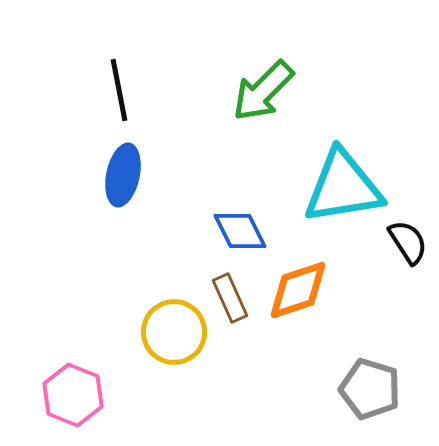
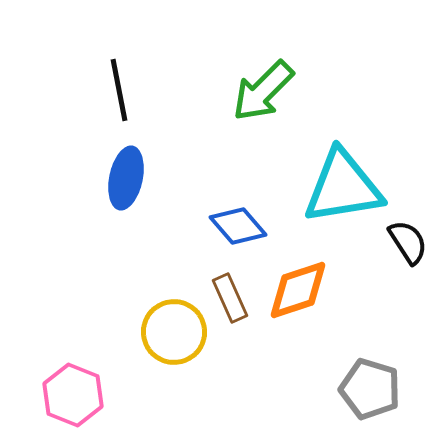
blue ellipse: moved 3 px right, 3 px down
blue diamond: moved 2 px left, 5 px up; rotated 14 degrees counterclockwise
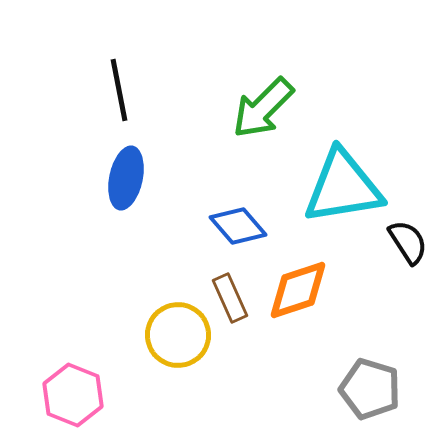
green arrow: moved 17 px down
yellow circle: moved 4 px right, 3 px down
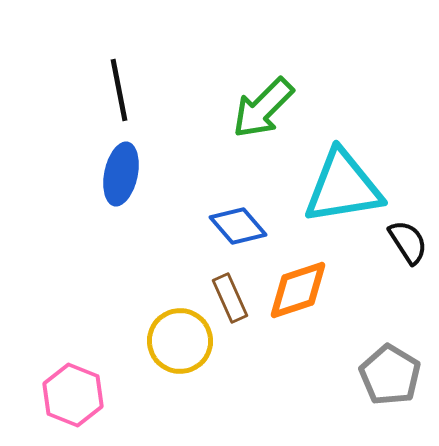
blue ellipse: moved 5 px left, 4 px up
yellow circle: moved 2 px right, 6 px down
gray pentagon: moved 20 px right, 14 px up; rotated 14 degrees clockwise
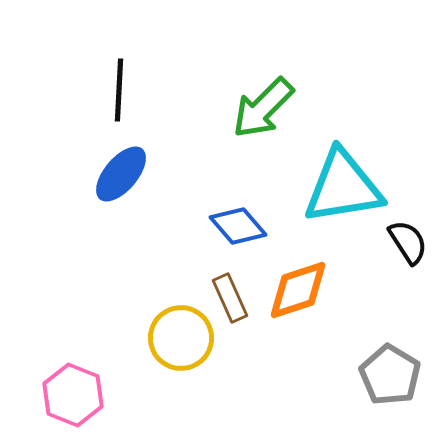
black line: rotated 14 degrees clockwise
blue ellipse: rotated 28 degrees clockwise
yellow circle: moved 1 px right, 3 px up
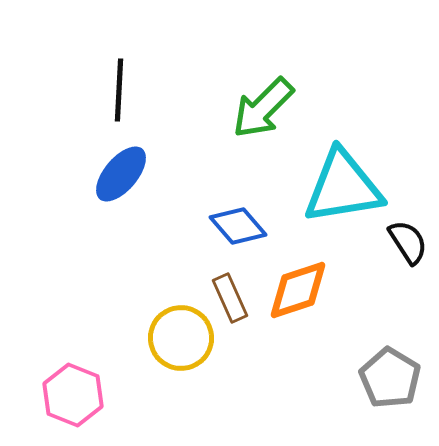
gray pentagon: moved 3 px down
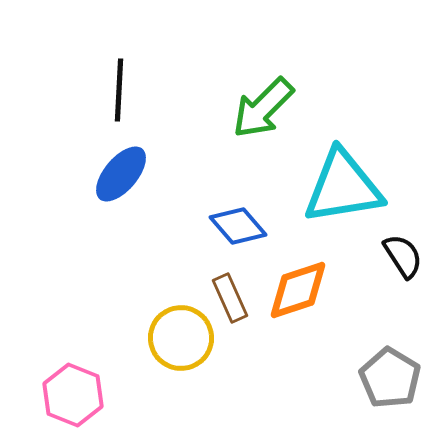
black semicircle: moved 5 px left, 14 px down
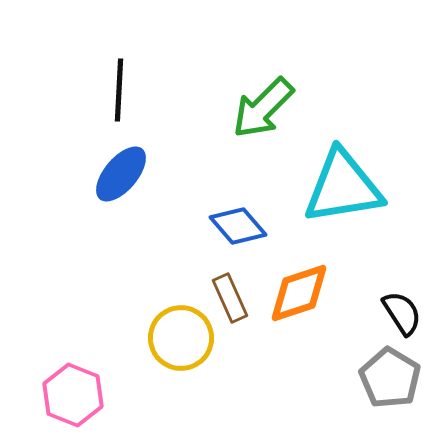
black semicircle: moved 1 px left, 57 px down
orange diamond: moved 1 px right, 3 px down
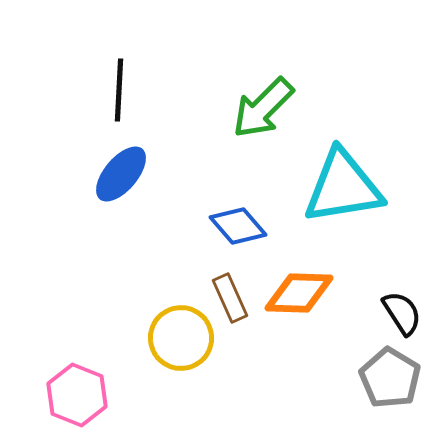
orange diamond: rotated 20 degrees clockwise
pink hexagon: moved 4 px right
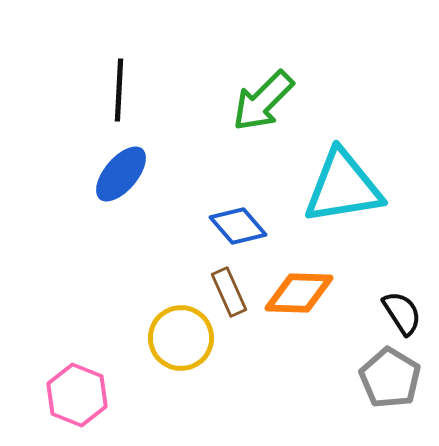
green arrow: moved 7 px up
brown rectangle: moved 1 px left, 6 px up
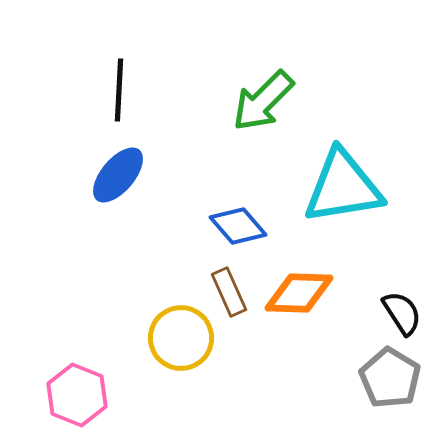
blue ellipse: moved 3 px left, 1 px down
